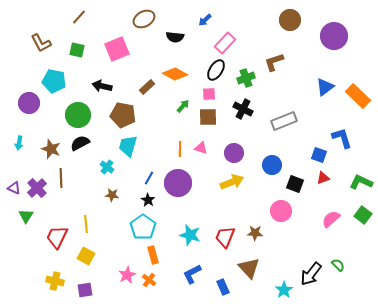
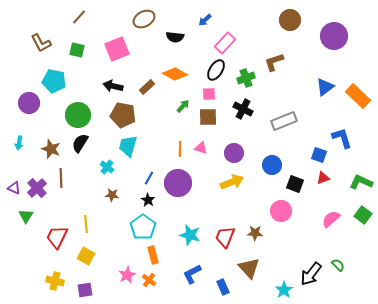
black arrow at (102, 86): moved 11 px right
black semicircle at (80, 143): rotated 30 degrees counterclockwise
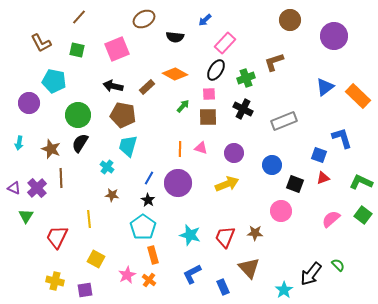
yellow arrow at (232, 182): moved 5 px left, 2 px down
yellow line at (86, 224): moved 3 px right, 5 px up
yellow square at (86, 256): moved 10 px right, 3 px down
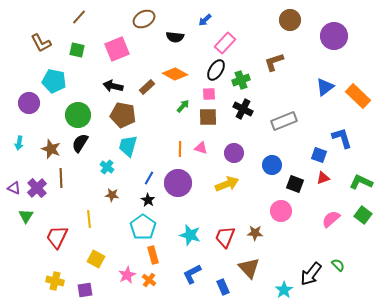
green cross at (246, 78): moved 5 px left, 2 px down
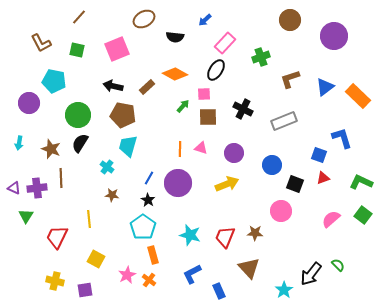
brown L-shape at (274, 62): moved 16 px right, 17 px down
green cross at (241, 80): moved 20 px right, 23 px up
pink square at (209, 94): moved 5 px left
purple cross at (37, 188): rotated 36 degrees clockwise
blue rectangle at (223, 287): moved 4 px left, 4 px down
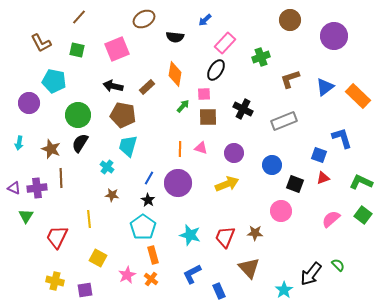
orange diamond at (175, 74): rotated 70 degrees clockwise
yellow square at (96, 259): moved 2 px right, 1 px up
orange cross at (149, 280): moved 2 px right, 1 px up
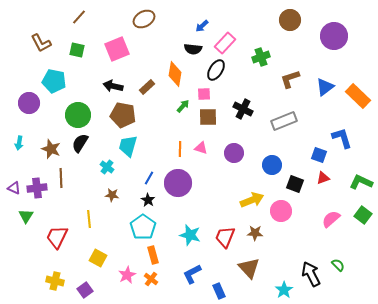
blue arrow at (205, 20): moved 3 px left, 6 px down
black semicircle at (175, 37): moved 18 px right, 12 px down
yellow arrow at (227, 184): moved 25 px right, 16 px down
black arrow at (311, 274): rotated 115 degrees clockwise
purple square at (85, 290): rotated 28 degrees counterclockwise
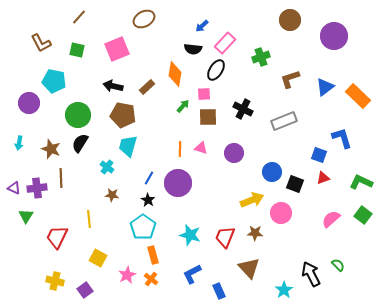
blue circle at (272, 165): moved 7 px down
pink circle at (281, 211): moved 2 px down
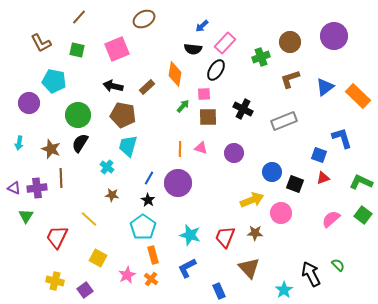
brown circle at (290, 20): moved 22 px down
yellow line at (89, 219): rotated 42 degrees counterclockwise
blue L-shape at (192, 274): moved 5 px left, 6 px up
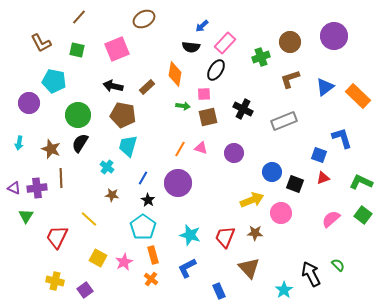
black semicircle at (193, 49): moved 2 px left, 2 px up
green arrow at (183, 106): rotated 56 degrees clockwise
brown square at (208, 117): rotated 12 degrees counterclockwise
orange line at (180, 149): rotated 28 degrees clockwise
blue line at (149, 178): moved 6 px left
pink star at (127, 275): moved 3 px left, 13 px up
